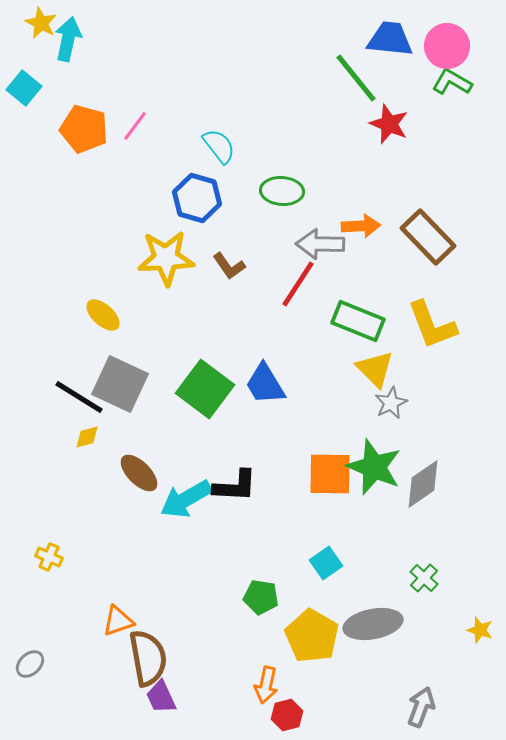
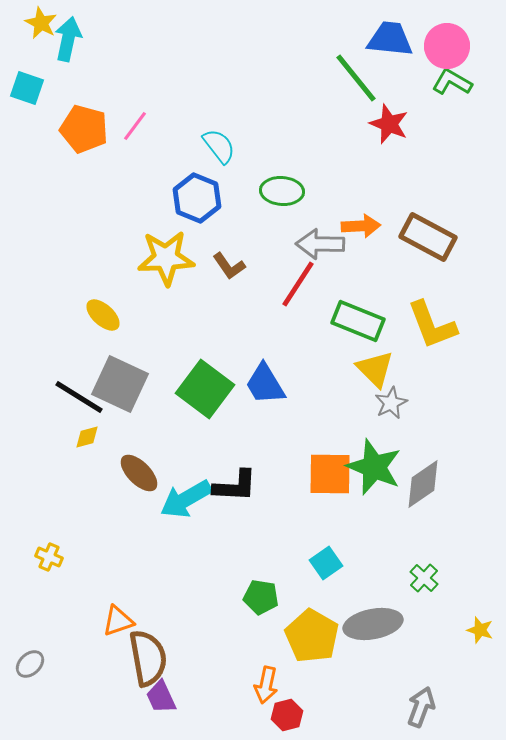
cyan square at (24, 88): moved 3 px right; rotated 20 degrees counterclockwise
blue hexagon at (197, 198): rotated 6 degrees clockwise
brown rectangle at (428, 237): rotated 18 degrees counterclockwise
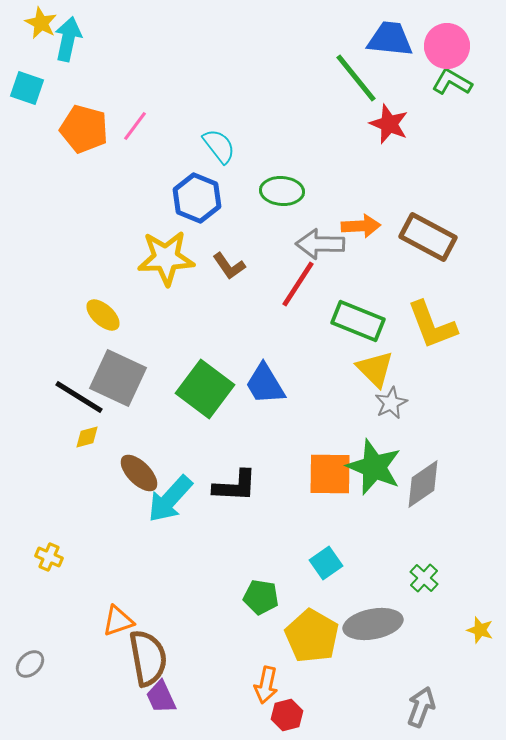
gray square at (120, 384): moved 2 px left, 6 px up
cyan arrow at (186, 499): moved 16 px left; rotated 18 degrees counterclockwise
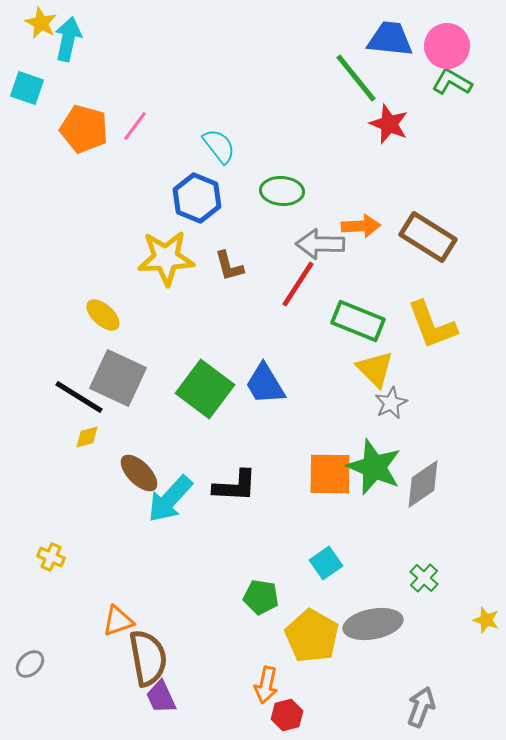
brown rectangle at (428, 237): rotated 4 degrees clockwise
brown L-shape at (229, 266): rotated 20 degrees clockwise
yellow cross at (49, 557): moved 2 px right
yellow star at (480, 630): moved 6 px right, 10 px up
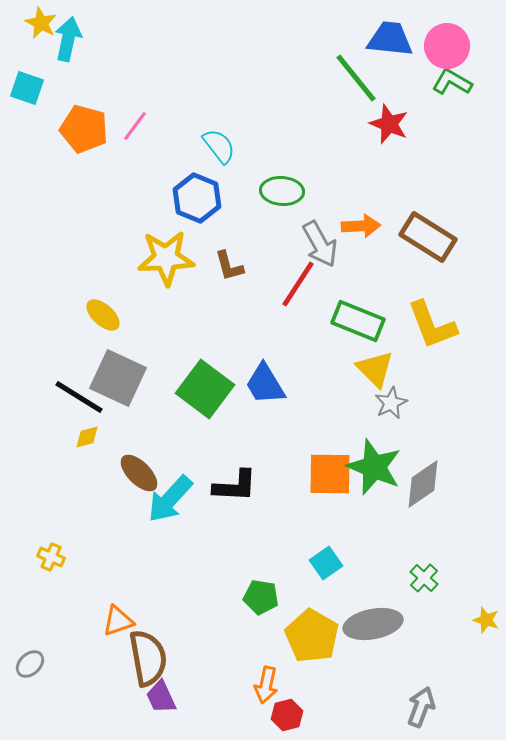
gray arrow at (320, 244): rotated 120 degrees counterclockwise
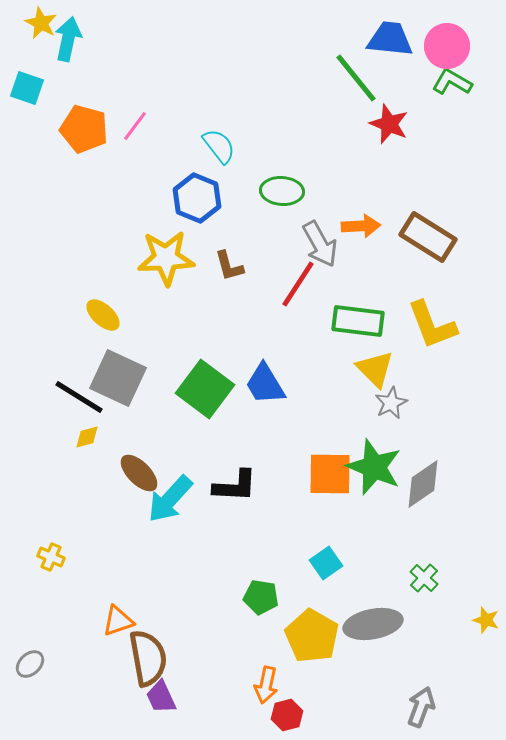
green rectangle at (358, 321): rotated 15 degrees counterclockwise
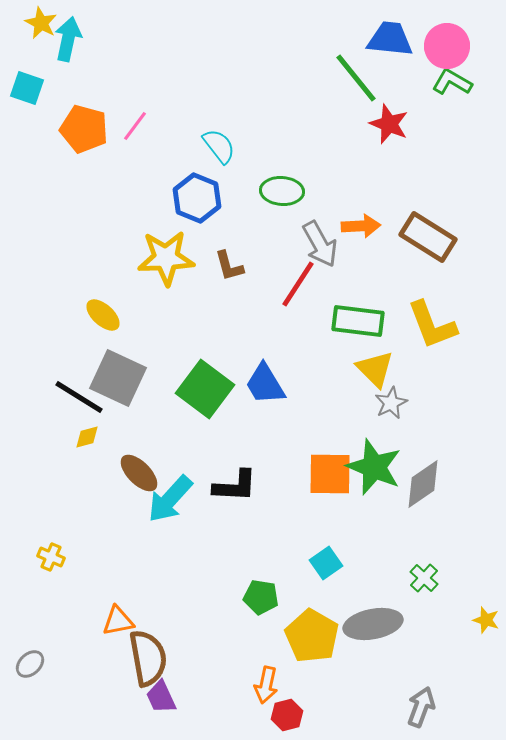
orange triangle at (118, 621): rotated 8 degrees clockwise
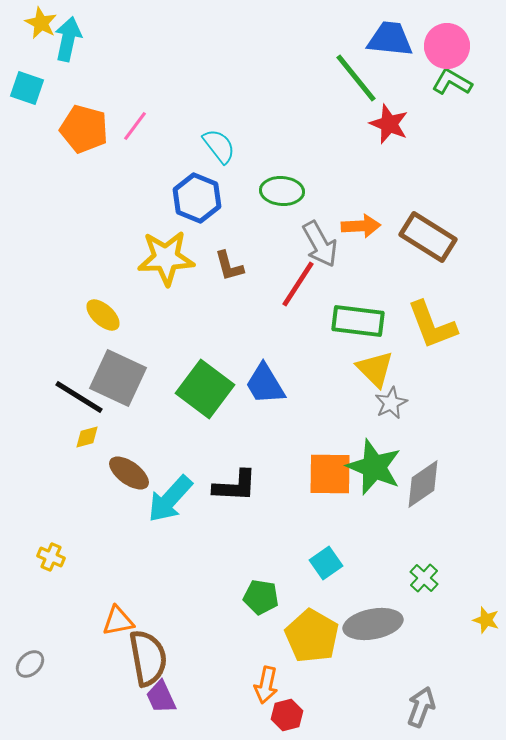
brown ellipse at (139, 473): moved 10 px left; rotated 9 degrees counterclockwise
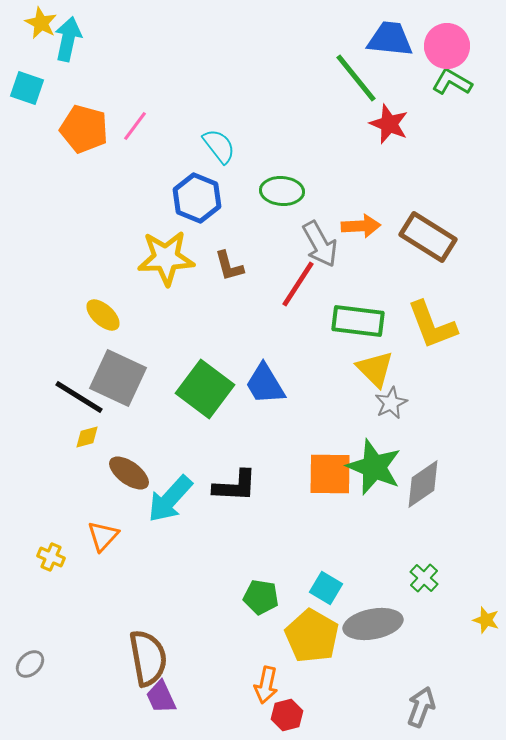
cyan square at (326, 563): moved 25 px down; rotated 24 degrees counterclockwise
orange triangle at (118, 621): moved 15 px left, 85 px up; rotated 36 degrees counterclockwise
